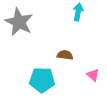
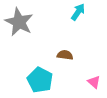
cyan arrow: rotated 24 degrees clockwise
pink triangle: moved 1 px right, 7 px down
cyan pentagon: moved 2 px left; rotated 25 degrees clockwise
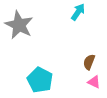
gray star: moved 3 px down
brown semicircle: moved 24 px right, 7 px down; rotated 77 degrees counterclockwise
pink triangle: rotated 16 degrees counterclockwise
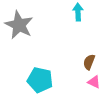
cyan arrow: rotated 36 degrees counterclockwise
cyan pentagon: rotated 15 degrees counterclockwise
